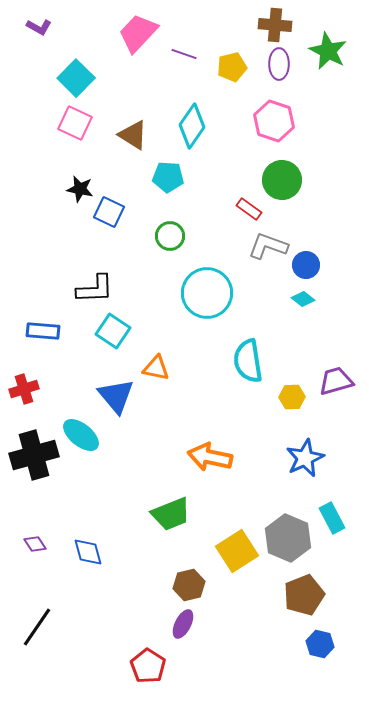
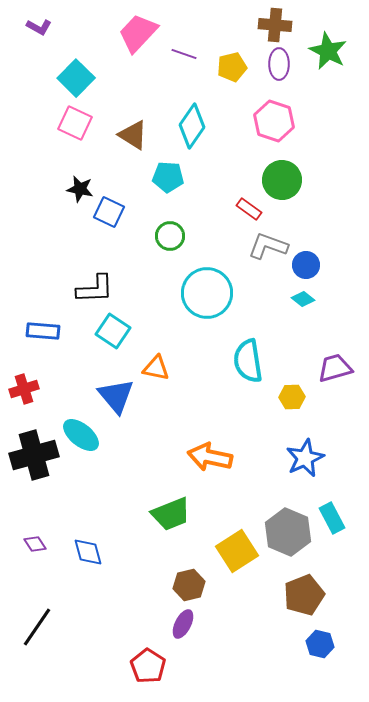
purple trapezoid at (336, 381): moved 1 px left, 13 px up
gray hexagon at (288, 538): moved 6 px up
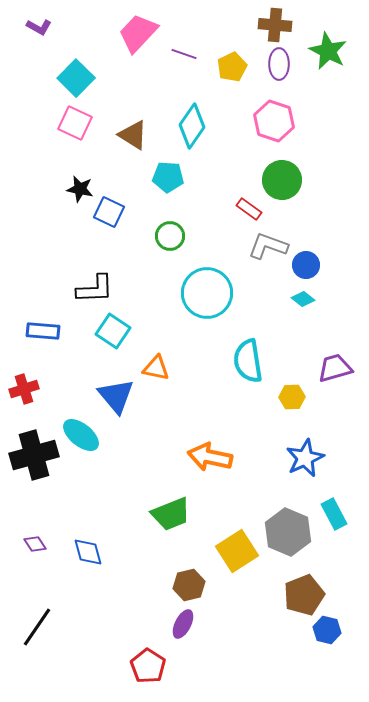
yellow pentagon at (232, 67): rotated 12 degrees counterclockwise
cyan rectangle at (332, 518): moved 2 px right, 4 px up
blue hexagon at (320, 644): moved 7 px right, 14 px up
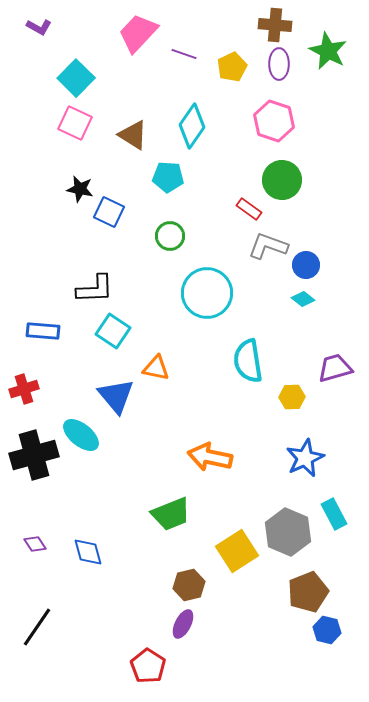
brown pentagon at (304, 595): moved 4 px right, 3 px up
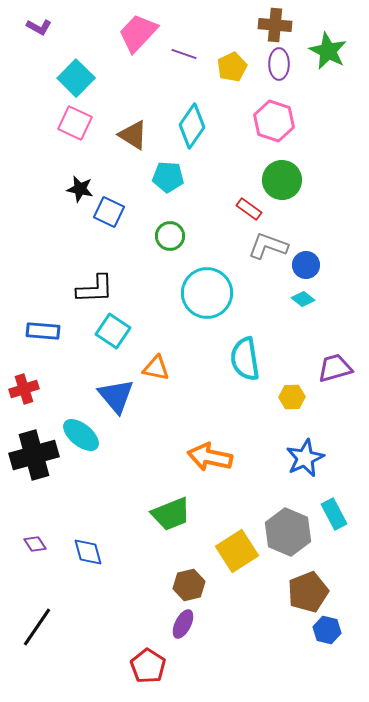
cyan semicircle at (248, 361): moved 3 px left, 2 px up
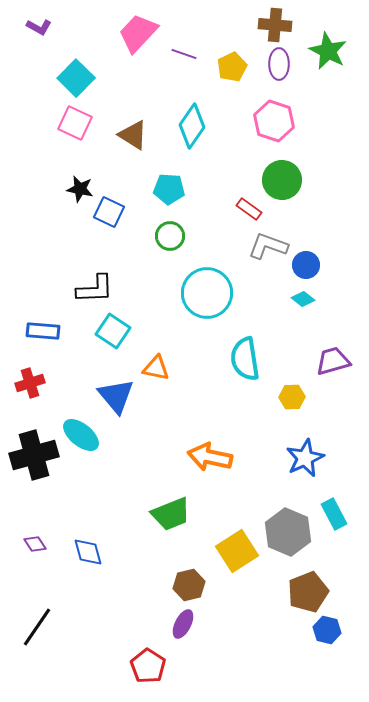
cyan pentagon at (168, 177): moved 1 px right, 12 px down
purple trapezoid at (335, 368): moved 2 px left, 7 px up
red cross at (24, 389): moved 6 px right, 6 px up
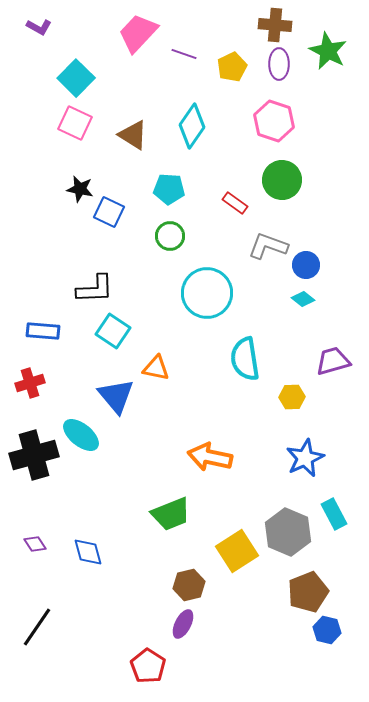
red rectangle at (249, 209): moved 14 px left, 6 px up
